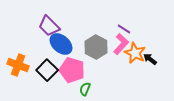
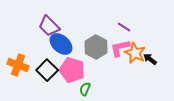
purple line: moved 2 px up
pink L-shape: moved 1 px left, 4 px down; rotated 145 degrees counterclockwise
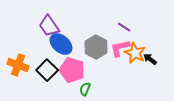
purple trapezoid: rotated 10 degrees clockwise
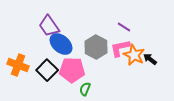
orange star: moved 1 px left, 2 px down
pink pentagon: rotated 15 degrees counterclockwise
